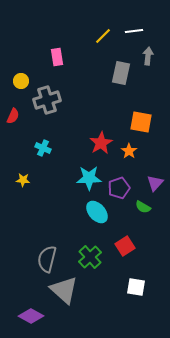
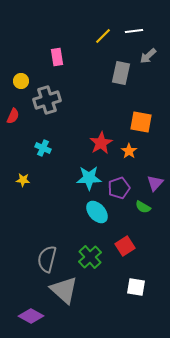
gray arrow: rotated 138 degrees counterclockwise
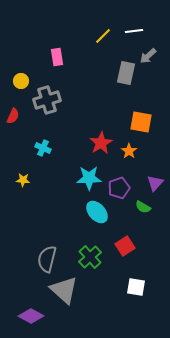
gray rectangle: moved 5 px right
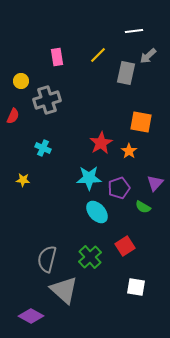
yellow line: moved 5 px left, 19 px down
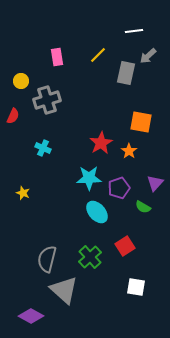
yellow star: moved 13 px down; rotated 16 degrees clockwise
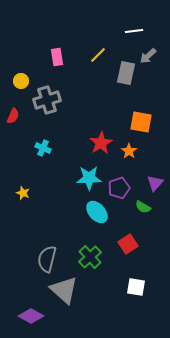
red square: moved 3 px right, 2 px up
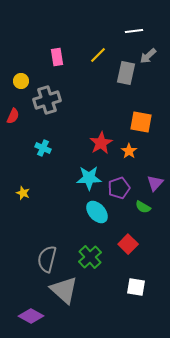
red square: rotated 12 degrees counterclockwise
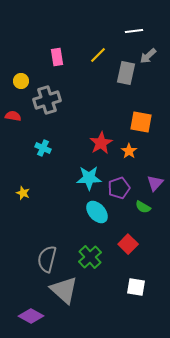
red semicircle: rotated 105 degrees counterclockwise
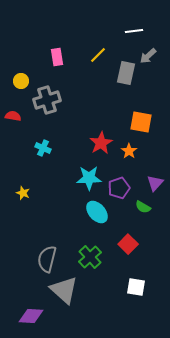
purple diamond: rotated 25 degrees counterclockwise
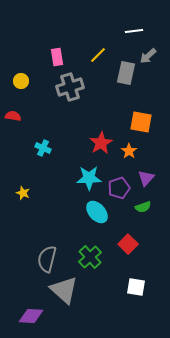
gray cross: moved 23 px right, 13 px up
purple triangle: moved 9 px left, 5 px up
green semicircle: rotated 49 degrees counterclockwise
